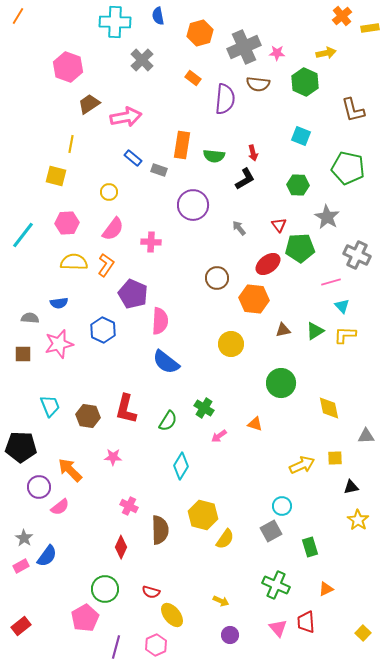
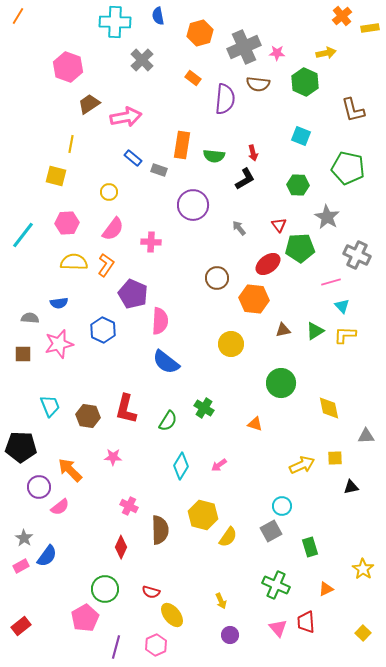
pink arrow at (219, 436): moved 29 px down
yellow star at (358, 520): moved 5 px right, 49 px down
yellow semicircle at (225, 539): moved 3 px right, 2 px up
yellow arrow at (221, 601): rotated 42 degrees clockwise
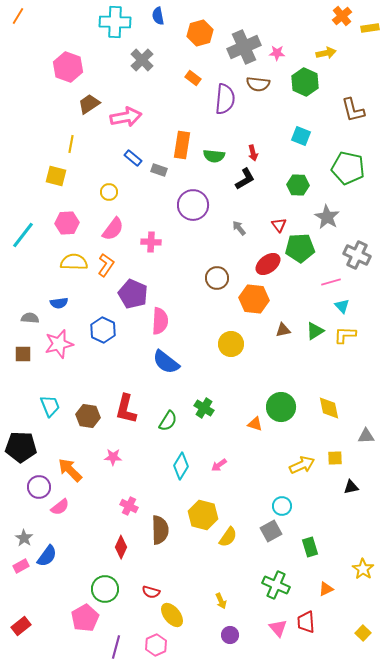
green circle at (281, 383): moved 24 px down
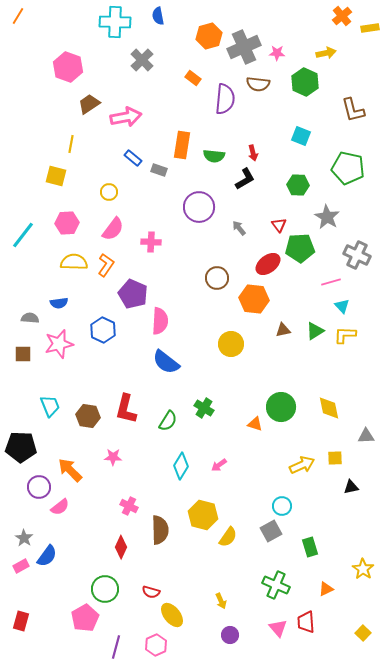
orange hexagon at (200, 33): moved 9 px right, 3 px down
purple circle at (193, 205): moved 6 px right, 2 px down
red rectangle at (21, 626): moved 5 px up; rotated 36 degrees counterclockwise
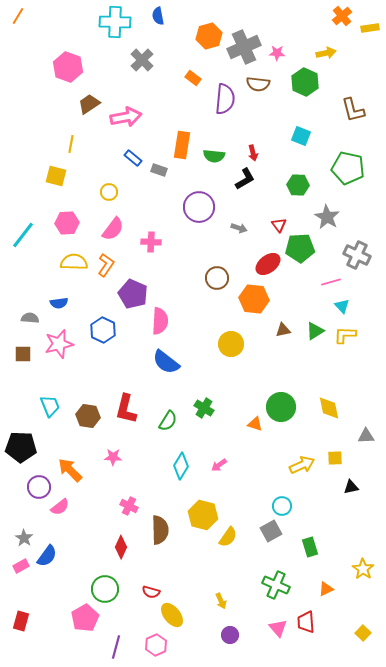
gray arrow at (239, 228): rotated 147 degrees clockwise
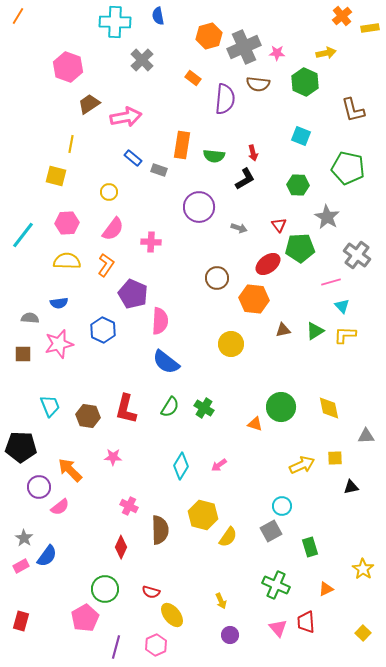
gray cross at (357, 255): rotated 12 degrees clockwise
yellow semicircle at (74, 262): moved 7 px left, 1 px up
green semicircle at (168, 421): moved 2 px right, 14 px up
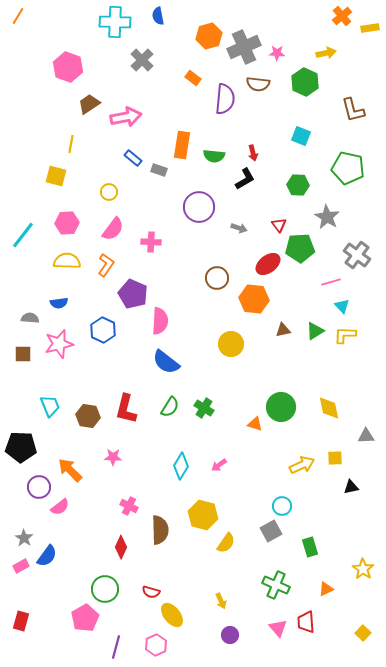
yellow semicircle at (228, 537): moved 2 px left, 6 px down
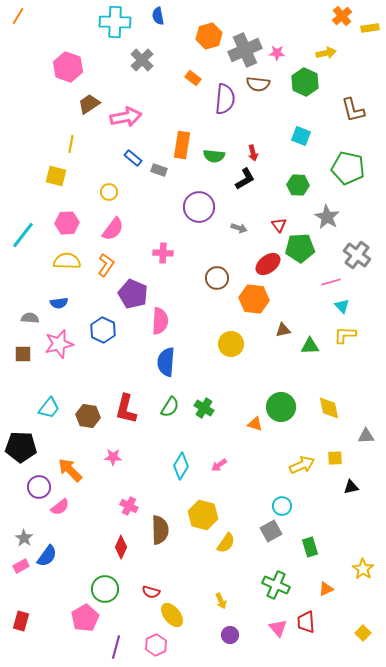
gray cross at (244, 47): moved 1 px right, 3 px down
pink cross at (151, 242): moved 12 px right, 11 px down
green triangle at (315, 331): moved 5 px left, 15 px down; rotated 30 degrees clockwise
blue semicircle at (166, 362): rotated 56 degrees clockwise
cyan trapezoid at (50, 406): moved 1 px left, 2 px down; rotated 60 degrees clockwise
